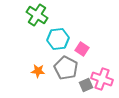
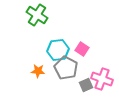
cyan hexagon: moved 11 px down
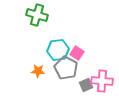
green cross: rotated 15 degrees counterclockwise
pink square: moved 5 px left, 4 px down
pink cross: moved 2 px down; rotated 15 degrees counterclockwise
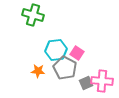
green cross: moved 4 px left
cyan hexagon: moved 2 px left
gray pentagon: moved 1 px left
gray square: moved 2 px up
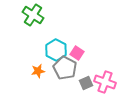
green cross: rotated 15 degrees clockwise
cyan hexagon: rotated 25 degrees counterclockwise
orange star: rotated 16 degrees counterclockwise
pink cross: moved 3 px right, 1 px down; rotated 15 degrees clockwise
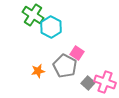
cyan hexagon: moved 5 px left, 23 px up
gray pentagon: moved 2 px up
gray square: moved 2 px right; rotated 24 degrees counterclockwise
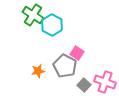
cyan hexagon: moved 1 px right, 2 px up
gray square: moved 4 px left, 2 px down
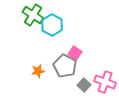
pink square: moved 2 px left
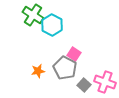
pink square: moved 1 px left, 1 px down
gray pentagon: moved 2 px down
